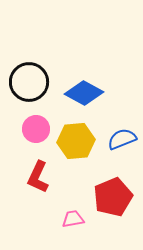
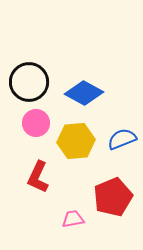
pink circle: moved 6 px up
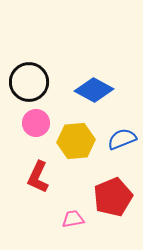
blue diamond: moved 10 px right, 3 px up
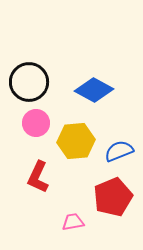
blue semicircle: moved 3 px left, 12 px down
pink trapezoid: moved 3 px down
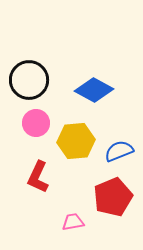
black circle: moved 2 px up
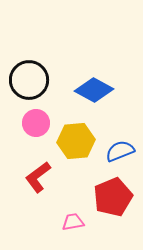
blue semicircle: moved 1 px right
red L-shape: rotated 28 degrees clockwise
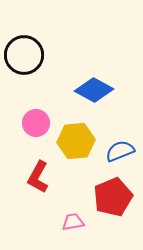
black circle: moved 5 px left, 25 px up
red L-shape: rotated 24 degrees counterclockwise
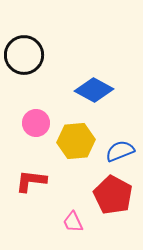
red L-shape: moved 7 px left, 4 px down; rotated 68 degrees clockwise
red pentagon: moved 2 px up; rotated 21 degrees counterclockwise
pink trapezoid: rotated 105 degrees counterclockwise
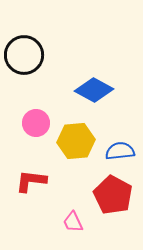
blue semicircle: rotated 16 degrees clockwise
